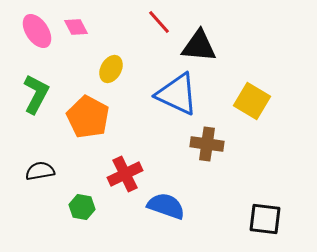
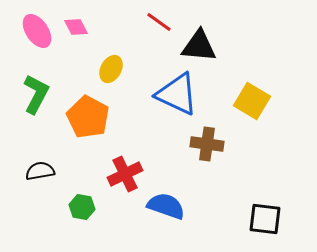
red line: rotated 12 degrees counterclockwise
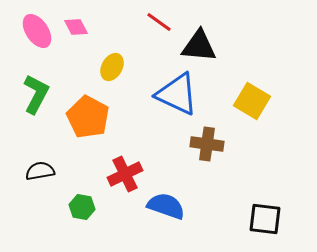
yellow ellipse: moved 1 px right, 2 px up
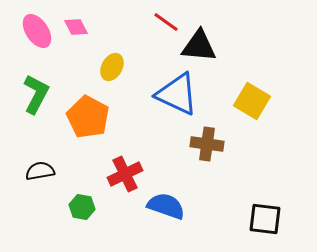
red line: moved 7 px right
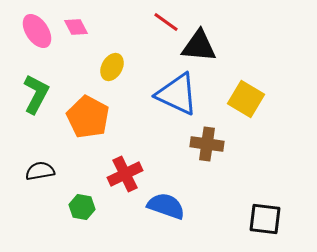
yellow square: moved 6 px left, 2 px up
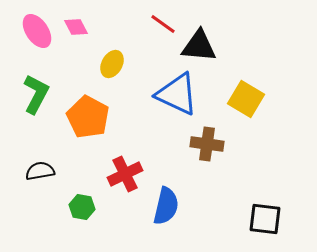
red line: moved 3 px left, 2 px down
yellow ellipse: moved 3 px up
blue semicircle: rotated 84 degrees clockwise
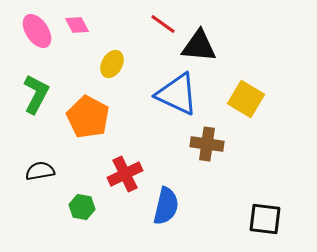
pink diamond: moved 1 px right, 2 px up
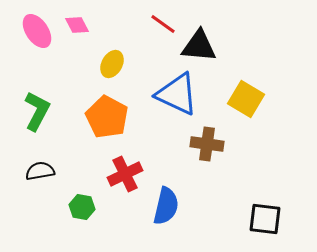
green L-shape: moved 1 px right, 17 px down
orange pentagon: moved 19 px right
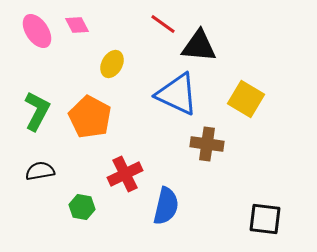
orange pentagon: moved 17 px left
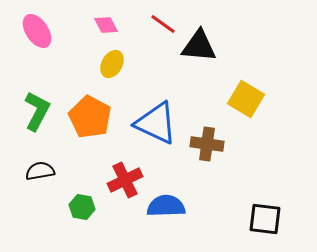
pink diamond: moved 29 px right
blue triangle: moved 21 px left, 29 px down
red cross: moved 6 px down
blue semicircle: rotated 105 degrees counterclockwise
